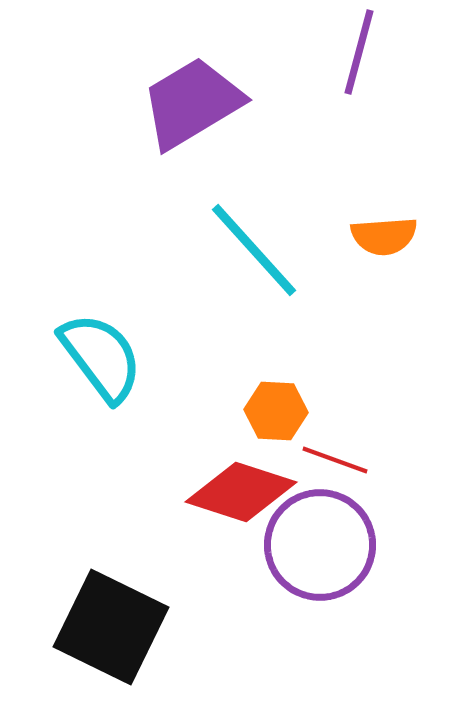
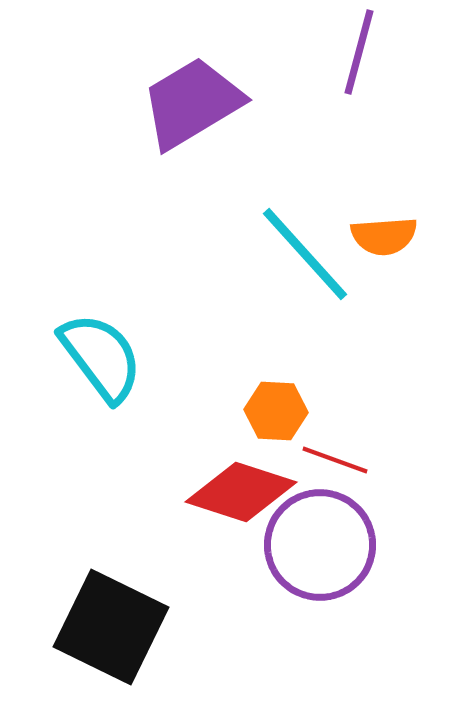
cyan line: moved 51 px right, 4 px down
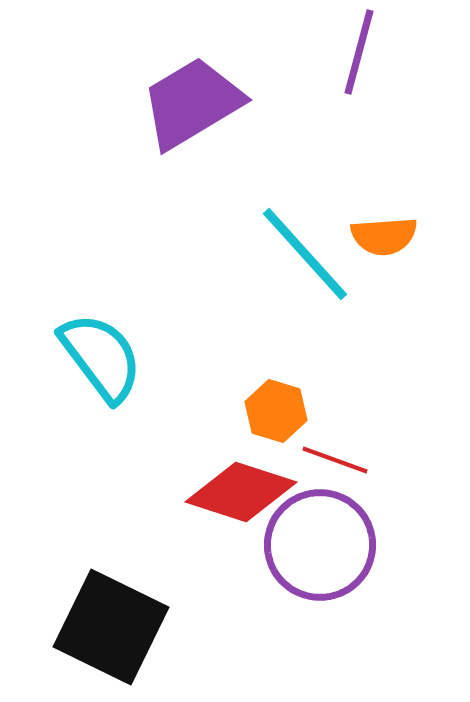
orange hexagon: rotated 14 degrees clockwise
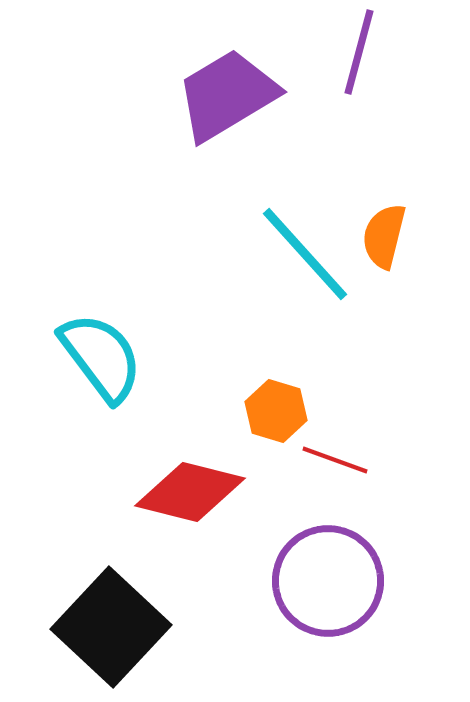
purple trapezoid: moved 35 px right, 8 px up
orange semicircle: rotated 108 degrees clockwise
red diamond: moved 51 px left; rotated 4 degrees counterclockwise
purple circle: moved 8 px right, 36 px down
black square: rotated 17 degrees clockwise
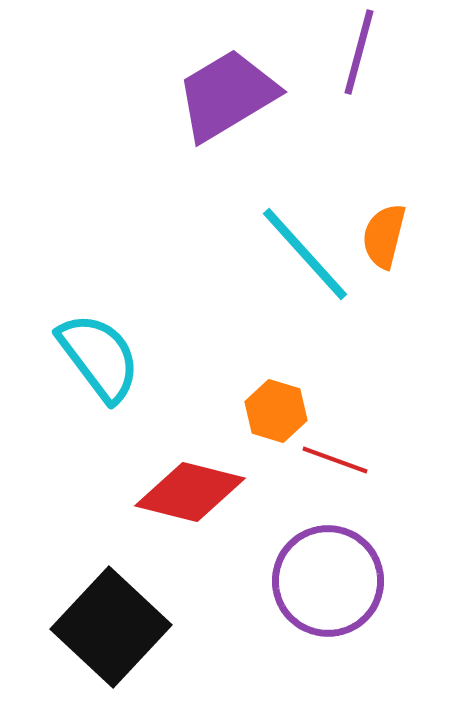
cyan semicircle: moved 2 px left
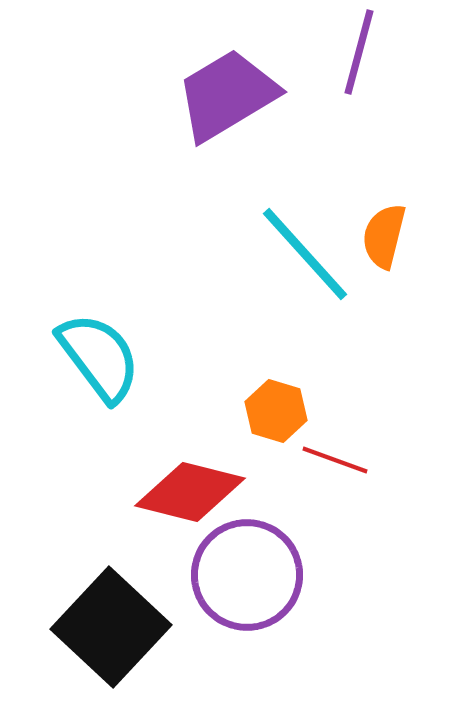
purple circle: moved 81 px left, 6 px up
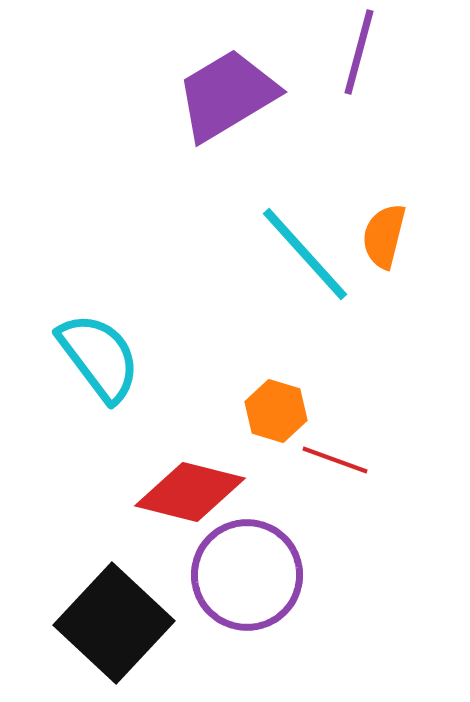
black square: moved 3 px right, 4 px up
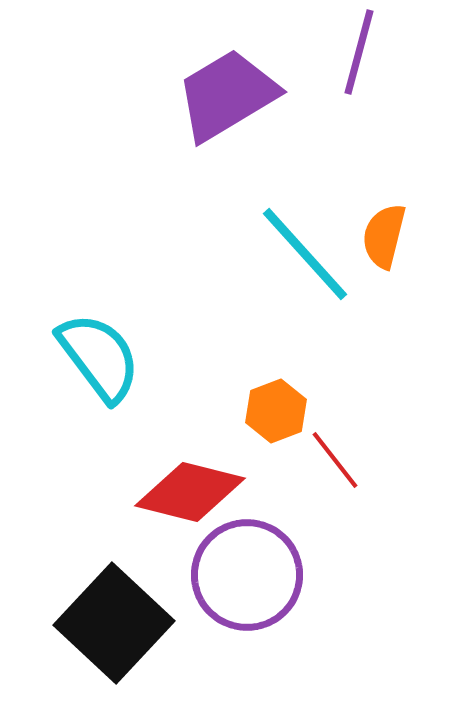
orange hexagon: rotated 22 degrees clockwise
red line: rotated 32 degrees clockwise
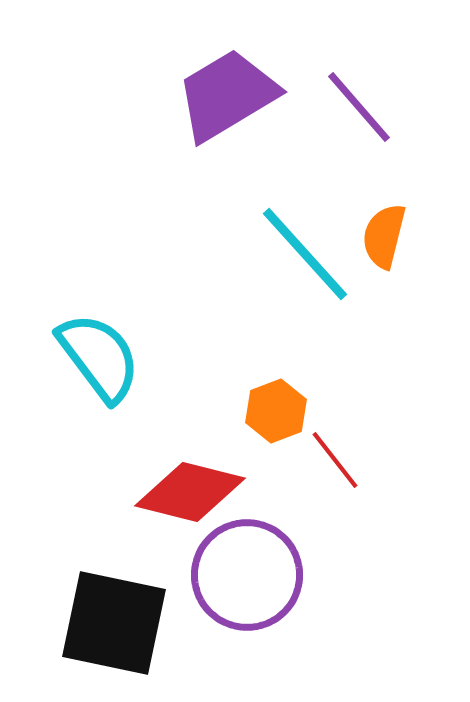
purple line: moved 55 px down; rotated 56 degrees counterclockwise
black square: rotated 31 degrees counterclockwise
